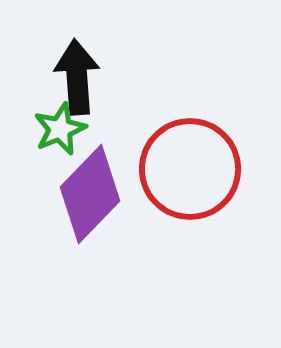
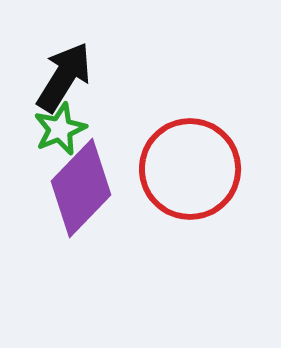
black arrow: moved 13 px left; rotated 36 degrees clockwise
purple diamond: moved 9 px left, 6 px up
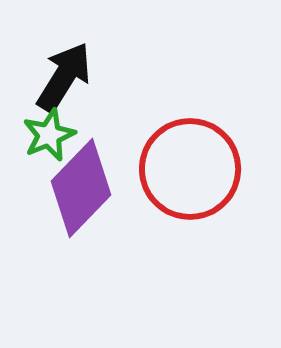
green star: moved 11 px left, 6 px down
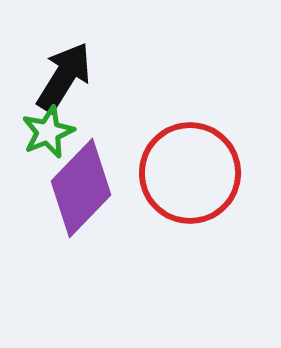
green star: moved 1 px left, 3 px up
red circle: moved 4 px down
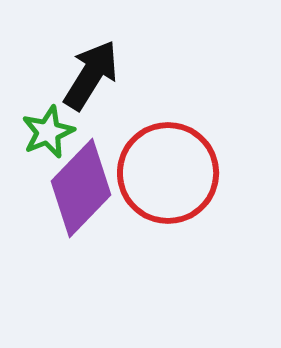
black arrow: moved 27 px right, 2 px up
red circle: moved 22 px left
